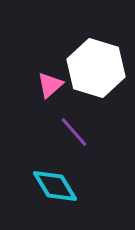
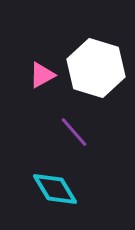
pink triangle: moved 8 px left, 10 px up; rotated 12 degrees clockwise
cyan diamond: moved 3 px down
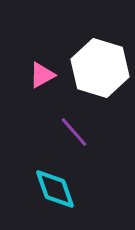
white hexagon: moved 4 px right
cyan diamond: rotated 12 degrees clockwise
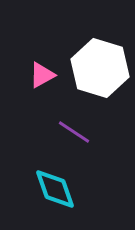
purple line: rotated 16 degrees counterclockwise
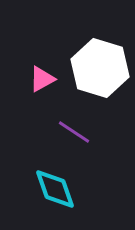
pink triangle: moved 4 px down
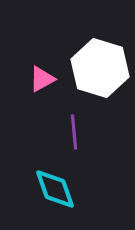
purple line: rotated 52 degrees clockwise
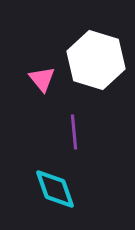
white hexagon: moved 4 px left, 8 px up
pink triangle: rotated 40 degrees counterclockwise
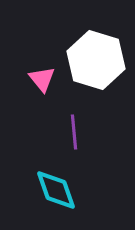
cyan diamond: moved 1 px right, 1 px down
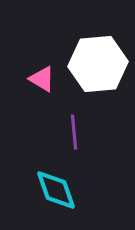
white hexagon: moved 2 px right, 4 px down; rotated 22 degrees counterclockwise
pink triangle: rotated 20 degrees counterclockwise
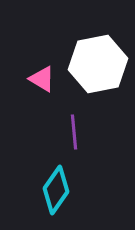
white hexagon: rotated 6 degrees counterclockwise
cyan diamond: rotated 54 degrees clockwise
